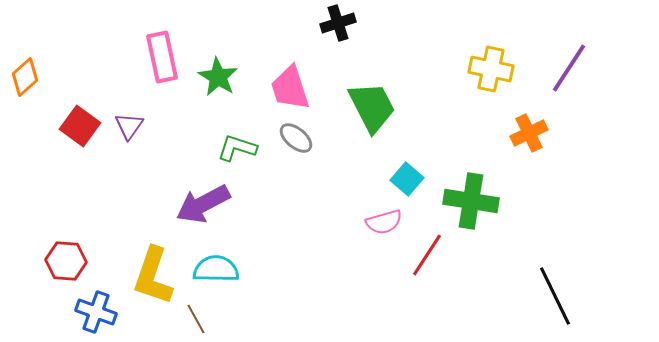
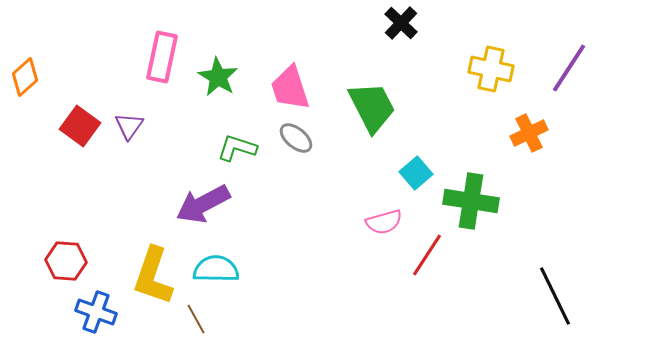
black cross: moved 63 px right; rotated 28 degrees counterclockwise
pink rectangle: rotated 24 degrees clockwise
cyan square: moved 9 px right, 6 px up; rotated 8 degrees clockwise
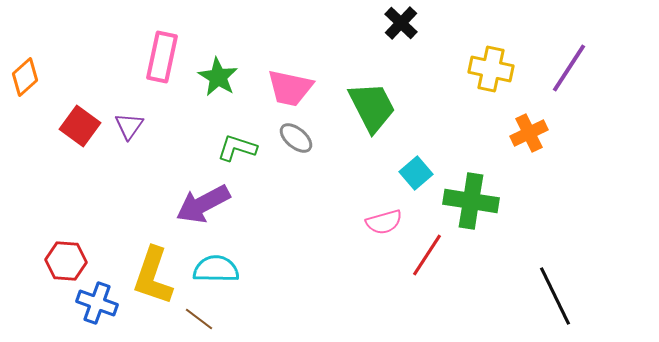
pink trapezoid: rotated 60 degrees counterclockwise
blue cross: moved 1 px right, 9 px up
brown line: moved 3 px right; rotated 24 degrees counterclockwise
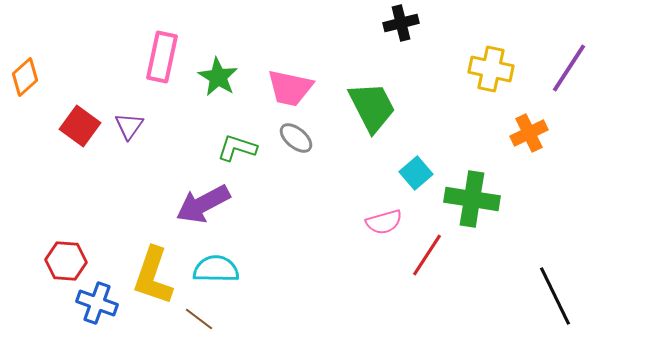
black cross: rotated 32 degrees clockwise
green cross: moved 1 px right, 2 px up
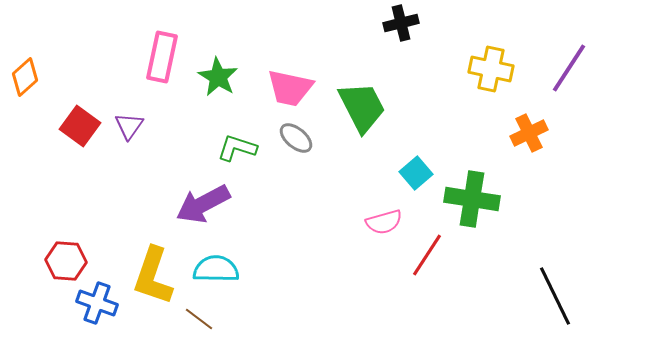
green trapezoid: moved 10 px left
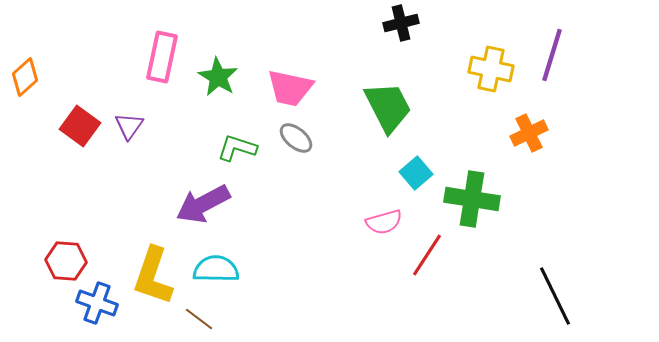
purple line: moved 17 px left, 13 px up; rotated 16 degrees counterclockwise
green trapezoid: moved 26 px right
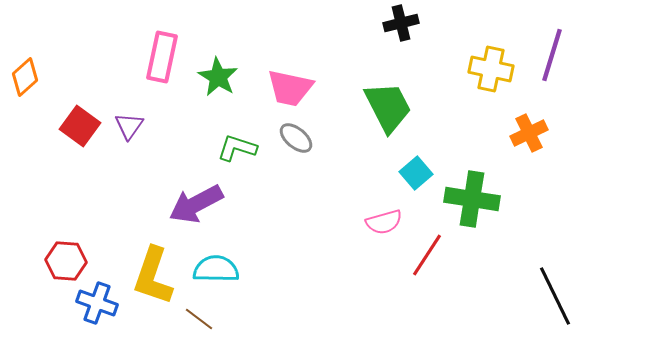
purple arrow: moved 7 px left
